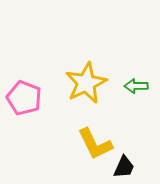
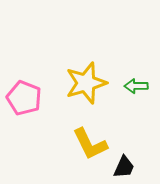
yellow star: rotated 9 degrees clockwise
yellow L-shape: moved 5 px left
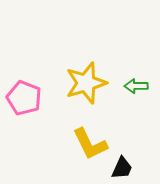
black trapezoid: moved 2 px left, 1 px down
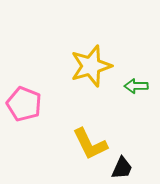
yellow star: moved 5 px right, 17 px up
pink pentagon: moved 6 px down
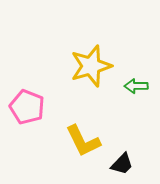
pink pentagon: moved 3 px right, 3 px down
yellow L-shape: moved 7 px left, 3 px up
black trapezoid: moved 4 px up; rotated 20 degrees clockwise
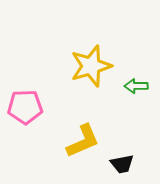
pink pentagon: moved 2 px left; rotated 24 degrees counterclockwise
yellow L-shape: rotated 87 degrees counterclockwise
black trapezoid: rotated 35 degrees clockwise
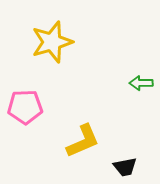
yellow star: moved 39 px left, 24 px up
green arrow: moved 5 px right, 3 px up
black trapezoid: moved 3 px right, 3 px down
